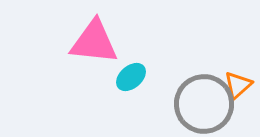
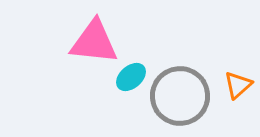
gray circle: moved 24 px left, 8 px up
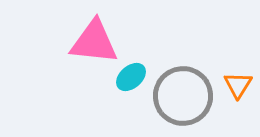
orange triangle: rotated 16 degrees counterclockwise
gray circle: moved 3 px right
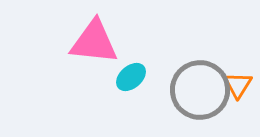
gray circle: moved 17 px right, 6 px up
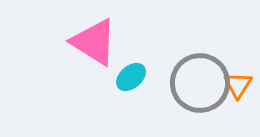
pink triangle: rotated 26 degrees clockwise
gray circle: moved 7 px up
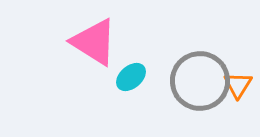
gray circle: moved 2 px up
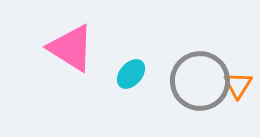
pink triangle: moved 23 px left, 6 px down
cyan ellipse: moved 3 px up; rotated 8 degrees counterclockwise
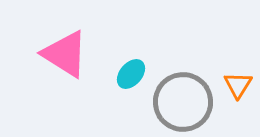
pink triangle: moved 6 px left, 6 px down
gray circle: moved 17 px left, 21 px down
